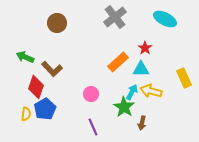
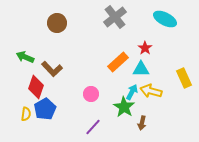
purple line: rotated 66 degrees clockwise
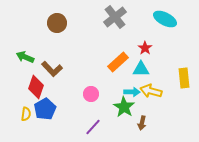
yellow rectangle: rotated 18 degrees clockwise
cyan arrow: rotated 63 degrees clockwise
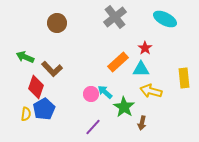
cyan arrow: moved 27 px left; rotated 140 degrees counterclockwise
blue pentagon: moved 1 px left
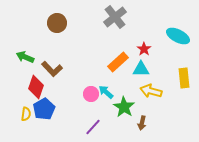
cyan ellipse: moved 13 px right, 17 px down
red star: moved 1 px left, 1 px down
cyan arrow: moved 1 px right
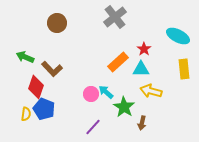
yellow rectangle: moved 9 px up
blue pentagon: rotated 20 degrees counterclockwise
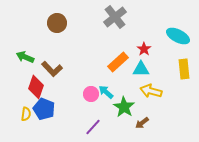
brown arrow: rotated 40 degrees clockwise
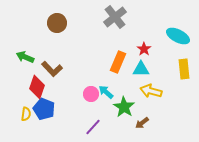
orange rectangle: rotated 25 degrees counterclockwise
red diamond: moved 1 px right
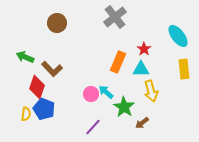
cyan ellipse: rotated 25 degrees clockwise
yellow arrow: rotated 120 degrees counterclockwise
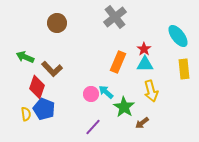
cyan triangle: moved 4 px right, 5 px up
yellow semicircle: rotated 16 degrees counterclockwise
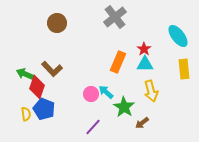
green arrow: moved 17 px down
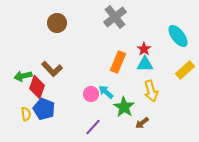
yellow rectangle: moved 1 px right, 1 px down; rotated 54 degrees clockwise
green arrow: moved 2 px left, 2 px down; rotated 36 degrees counterclockwise
